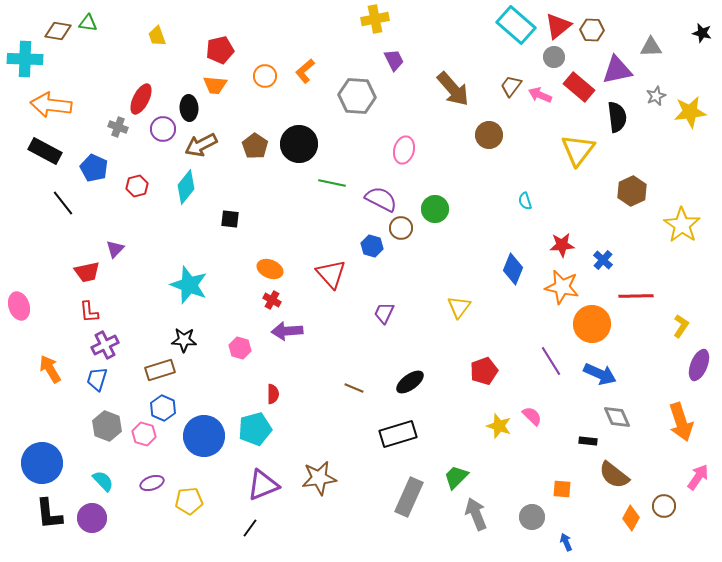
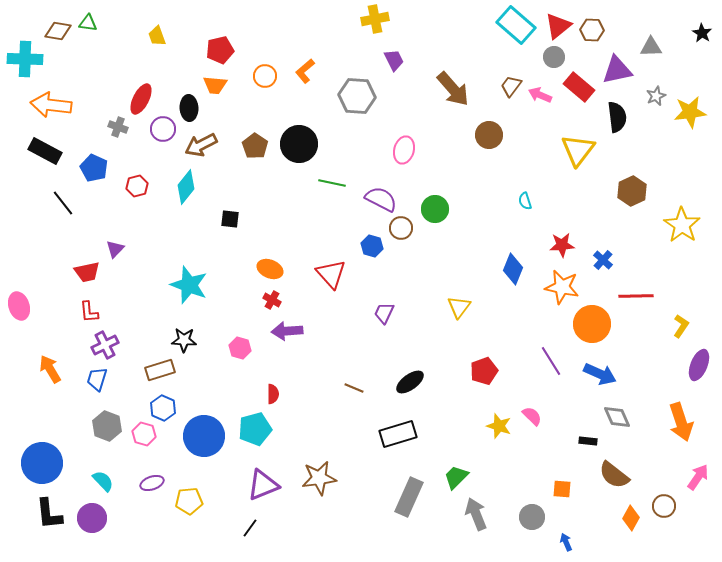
black star at (702, 33): rotated 18 degrees clockwise
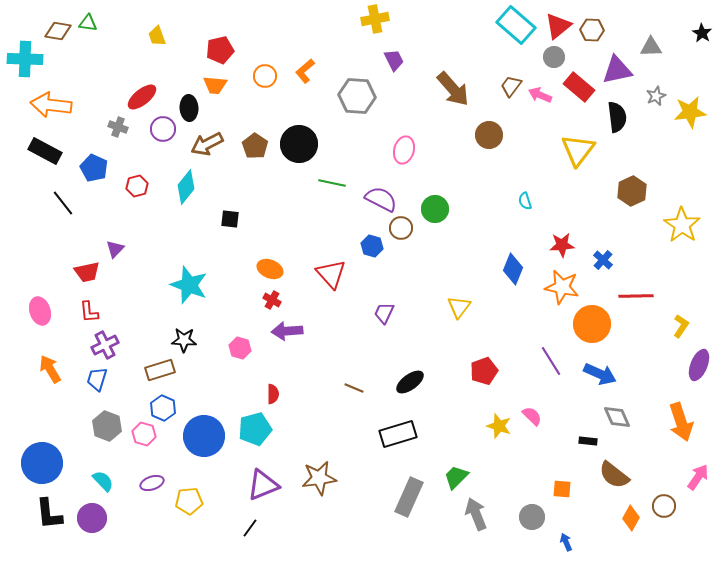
red ellipse at (141, 99): moved 1 px right, 2 px up; rotated 24 degrees clockwise
brown arrow at (201, 145): moved 6 px right, 1 px up
pink ellipse at (19, 306): moved 21 px right, 5 px down
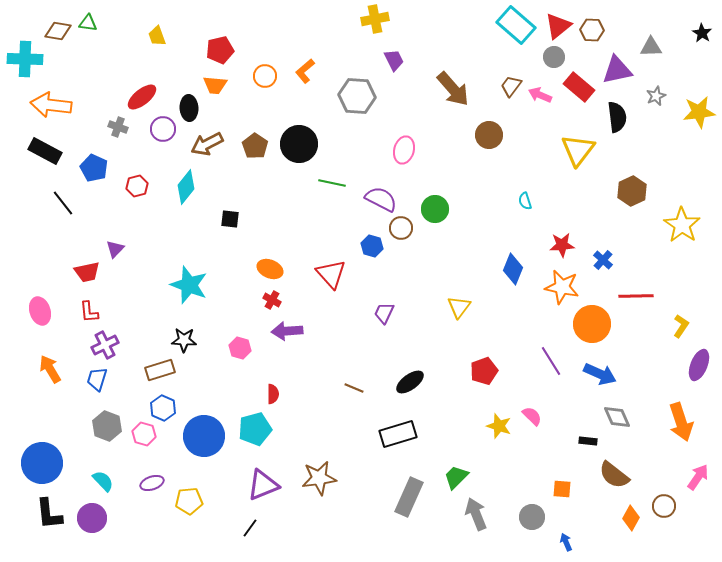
yellow star at (690, 112): moved 9 px right
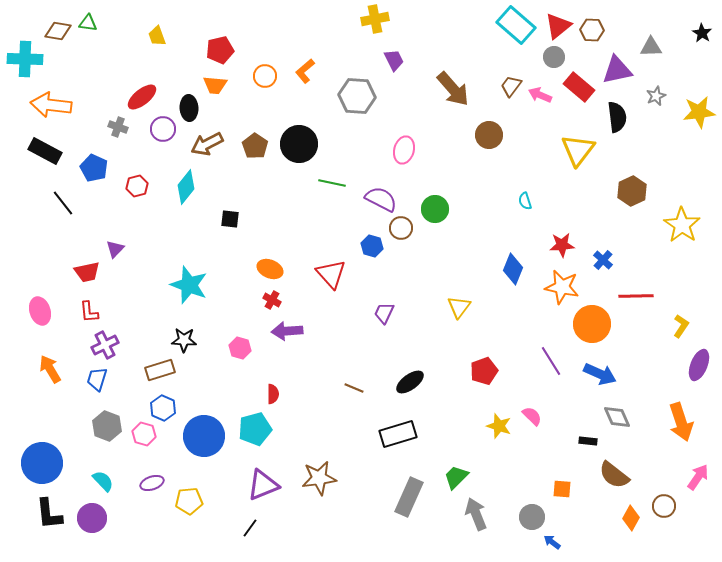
blue arrow at (566, 542): moved 14 px left; rotated 30 degrees counterclockwise
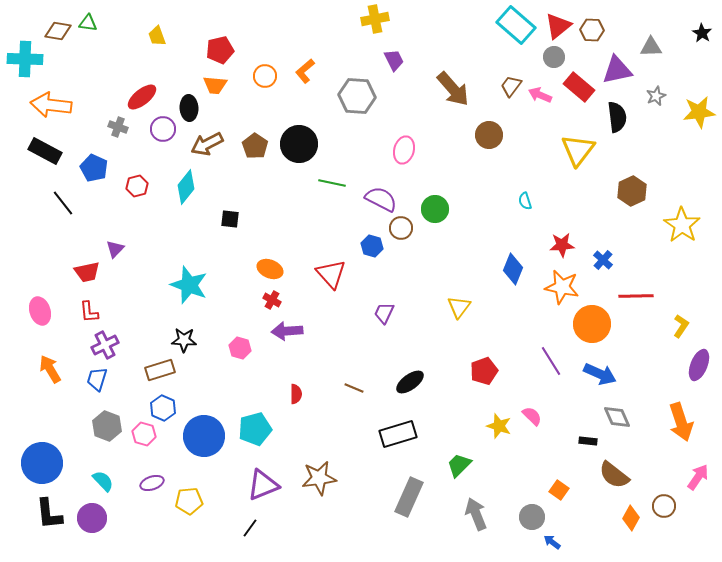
red semicircle at (273, 394): moved 23 px right
green trapezoid at (456, 477): moved 3 px right, 12 px up
orange square at (562, 489): moved 3 px left, 1 px down; rotated 30 degrees clockwise
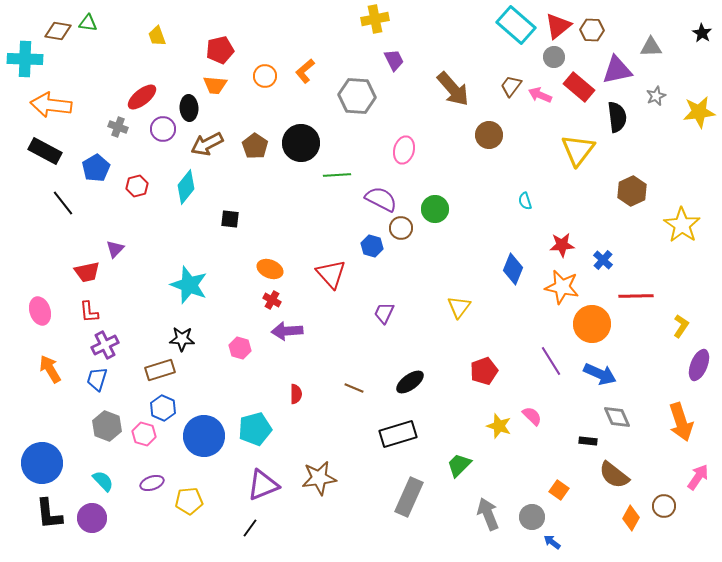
black circle at (299, 144): moved 2 px right, 1 px up
blue pentagon at (94, 168): moved 2 px right; rotated 16 degrees clockwise
green line at (332, 183): moved 5 px right, 8 px up; rotated 16 degrees counterclockwise
black star at (184, 340): moved 2 px left, 1 px up
gray arrow at (476, 514): moved 12 px right
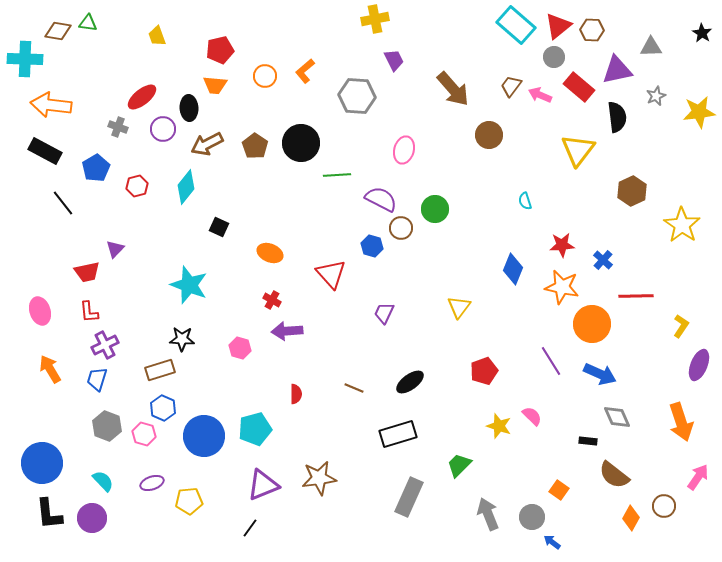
black square at (230, 219): moved 11 px left, 8 px down; rotated 18 degrees clockwise
orange ellipse at (270, 269): moved 16 px up
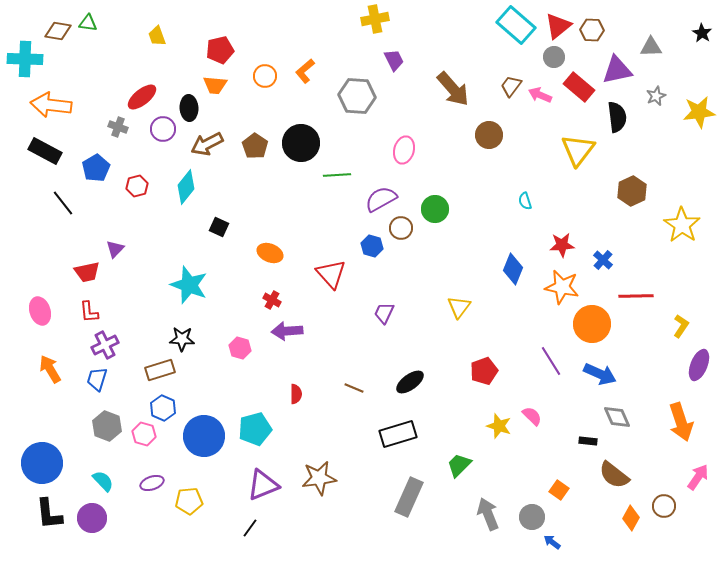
purple semicircle at (381, 199): rotated 56 degrees counterclockwise
